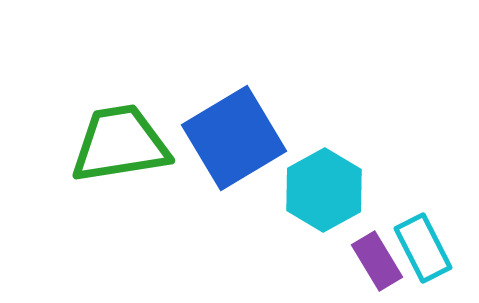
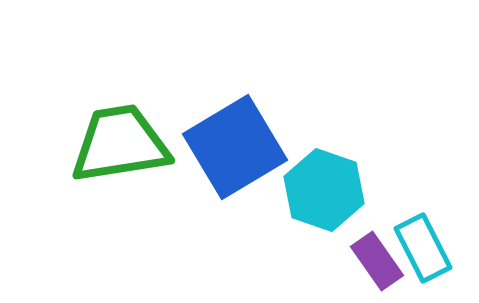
blue square: moved 1 px right, 9 px down
cyan hexagon: rotated 12 degrees counterclockwise
purple rectangle: rotated 4 degrees counterclockwise
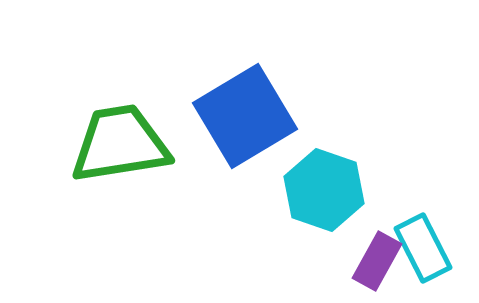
blue square: moved 10 px right, 31 px up
purple rectangle: rotated 64 degrees clockwise
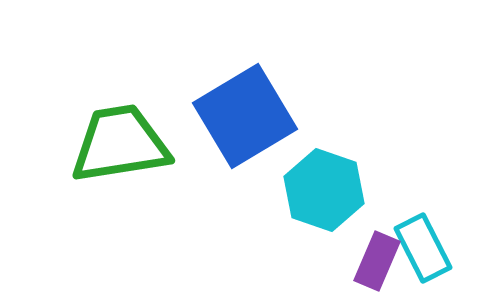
purple rectangle: rotated 6 degrees counterclockwise
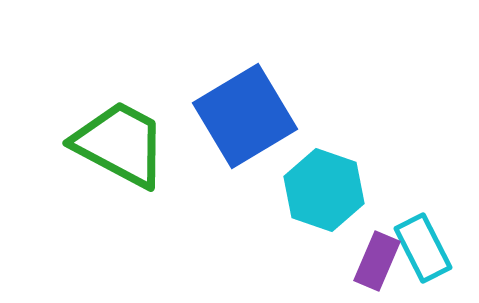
green trapezoid: rotated 37 degrees clockwise
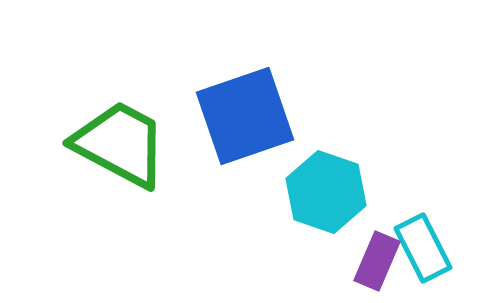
blue square: rotated 12 degrees clockwise
cyan hexagon: moved 2 px right, 2 px down
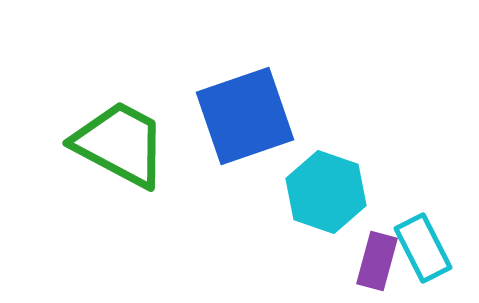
purple rectangle: rotated 8 degrees counterclockwise
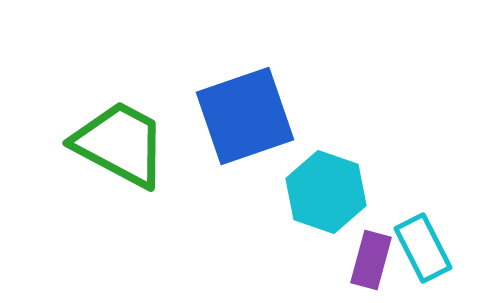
purple rectangle: moved 6 px left, 1 px up
